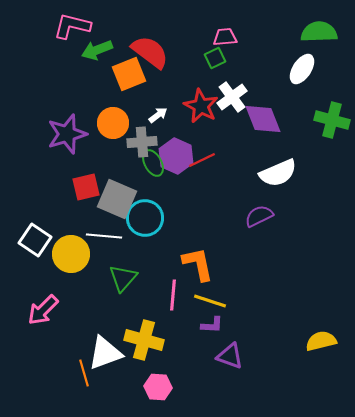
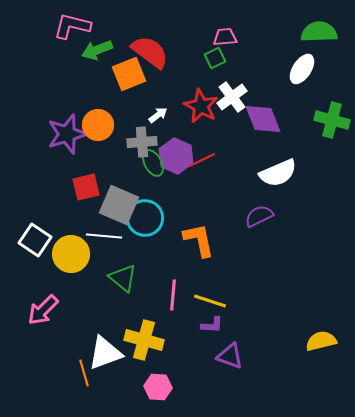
orange circle: moved 15 px left, 2 px down
gray square: moved 2 px right, 6 px down
orange L-shape: moved 1 px right, 24 px up
green triangle: rotated 32 degrees counterclockwise
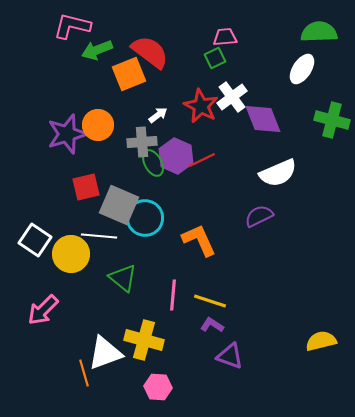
white line: moved 5 px left
orange L-shape: rotated 12 degrees counterclockwise
purple L-shape: rotated 150 degrees counterclockwise
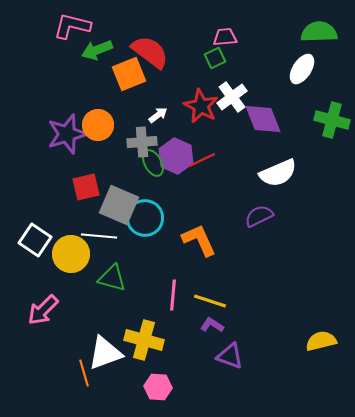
green triangle: moved 11 px left; rotated 24 degrees counterclockwise
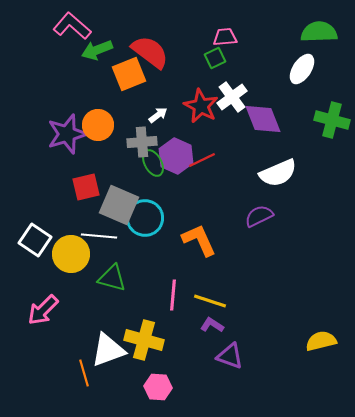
pink L-shape: rotated 27 degrees clockwise
white triangle: moved 3 px right, 3 px up
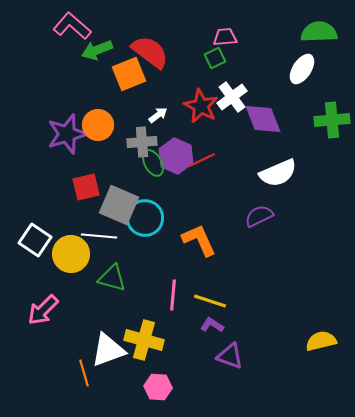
green cross: rotated 20 degrees counterclockwise
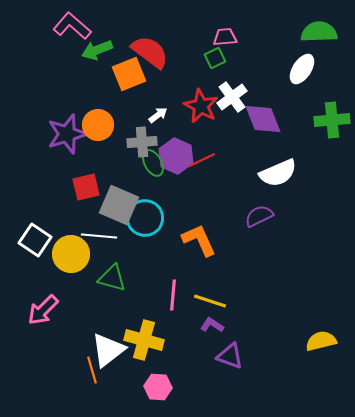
white triangle: rotated 18 degrees counterclockwise
orange line: moved 8 px right, 3 px up
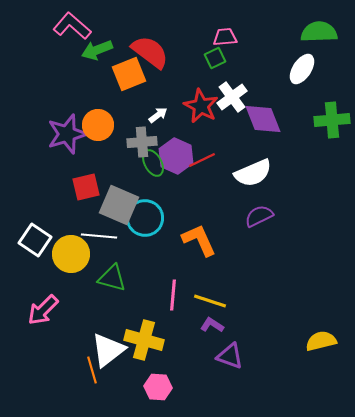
white semicircle: moved 25 px left
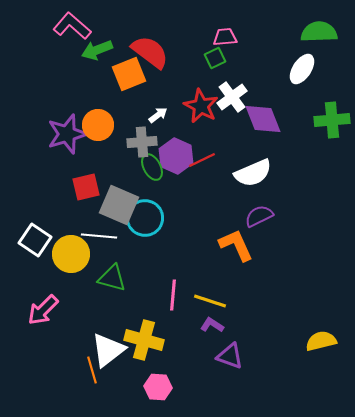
green ellipse: moved 1 px left, 4 px down
orange L-shape: moved 37 px right, 5 px down
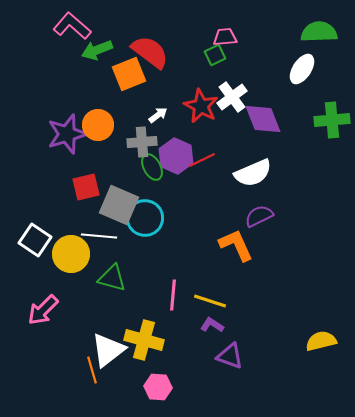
green square: moved 3 px up
